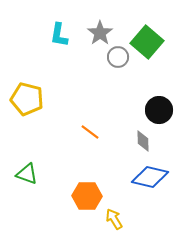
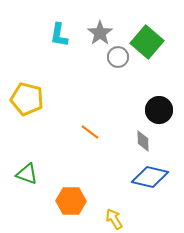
orange hexagon: moved 16 px left, 5 px down
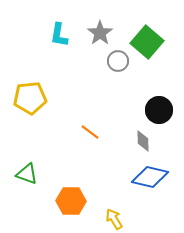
gray circle: moved 4 px down
yellow pentagon: moved 3 px right, 1 px up; rotated 20 degrees counterclockwise
